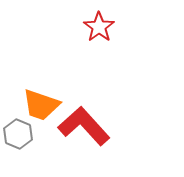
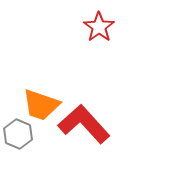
red L-shape: moved 2 px up
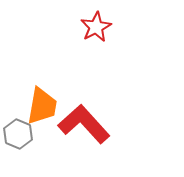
red star: moved 3 px left; rotated 8 degrees clockwise
orange trapezoid: moved 1 px right, 1 px down; rotated 99 degrees counterclockwise
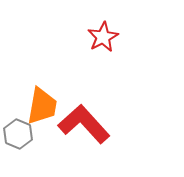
red star: moved 7 px right, 10 px down
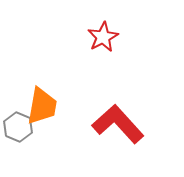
red L-shape: moved 34 px right
gray hexagon: moved 7 px up
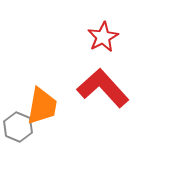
red L-shape: moved 15 px left, 36 px up
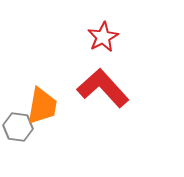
gray hexagon: rotated 16 degrees counterclockwise
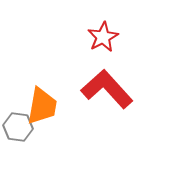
red L-shape: moved 4 px right, 1 px down
